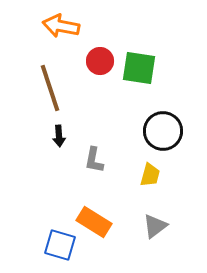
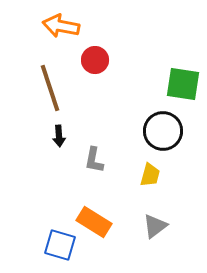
red circle: moved 5 px left, 1 px up
green square: moved 44 px right, 16 px down
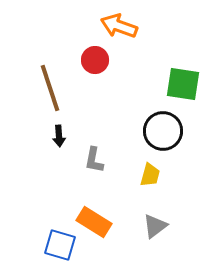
orange arrow: moved 58 px right; rotated 9 degrees clockwise
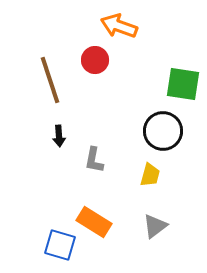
brown line: moved 8 px up
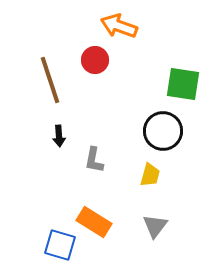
gray triangle: rotated 16 degrees counterclockwise
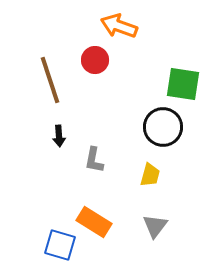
black circle: moved 4 px up
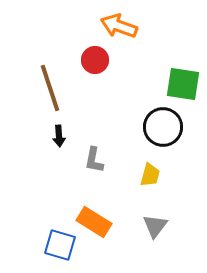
brown line: moved 8 px down
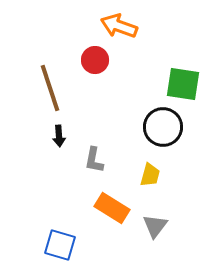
orange rectangle: moved 18 px right, 14 px up
